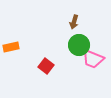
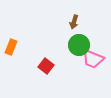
orange rectangle: rotated 56 degrees counterclockwise
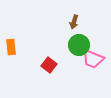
orange rectangle: rotated 28 degrees counterclockwise
red square: moved 3 px right, 1 px up
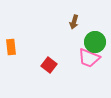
green circle: moved 16 px right, 3 px up
pink trapezoid: moved 4 px left, 1 px up
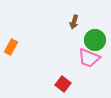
green circle: moved 2 px up
orange rectangle: rotated 35 degrees clockwise
red square: moved 14 px right, 19 px down
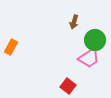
pink trapezoid: rotated 55 degrees counterclockwise
red square: moved 5 px right, 2 px down
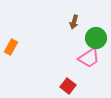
green circle: moved 1 px right, 2 px up
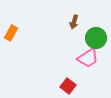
orange rectangle: moved 14 px up
pink trapezoid: moved 1 px left
